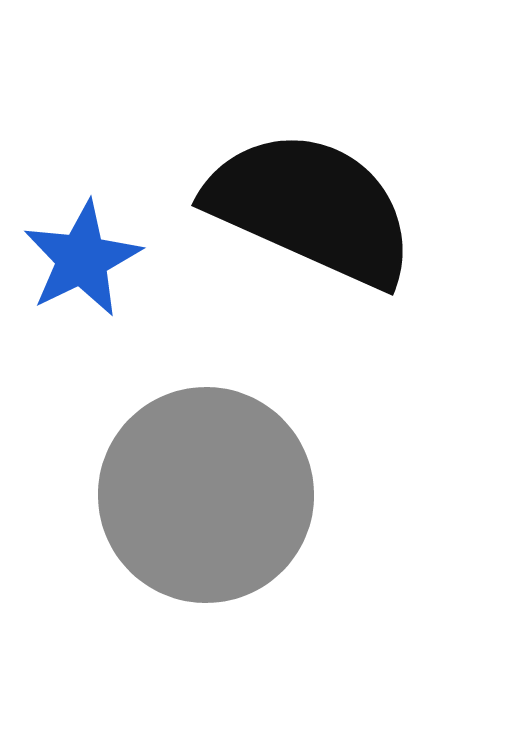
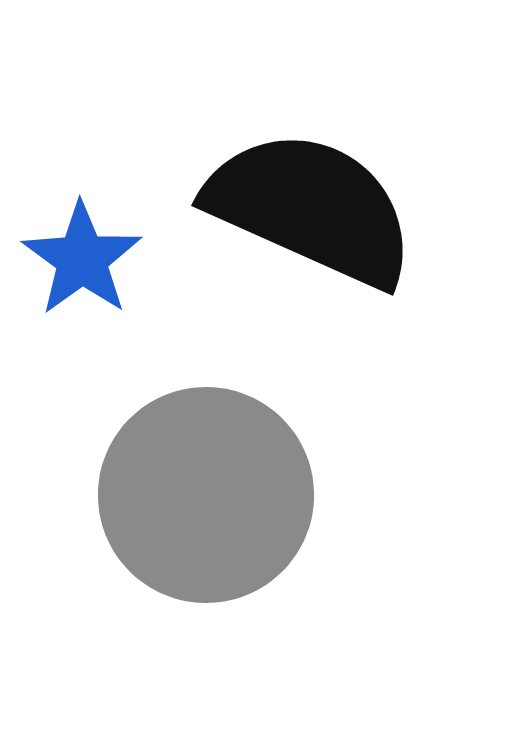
blue star: rotated 10 degrees counterclockwise
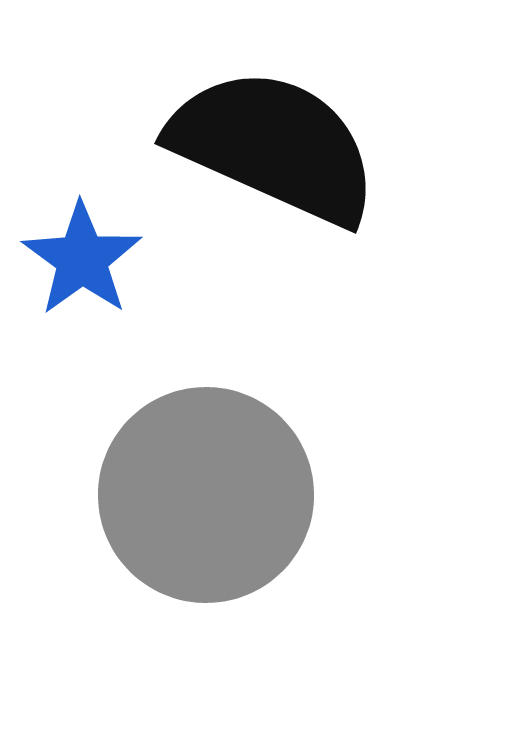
black semicircle: moved 37 px left, 62 px up
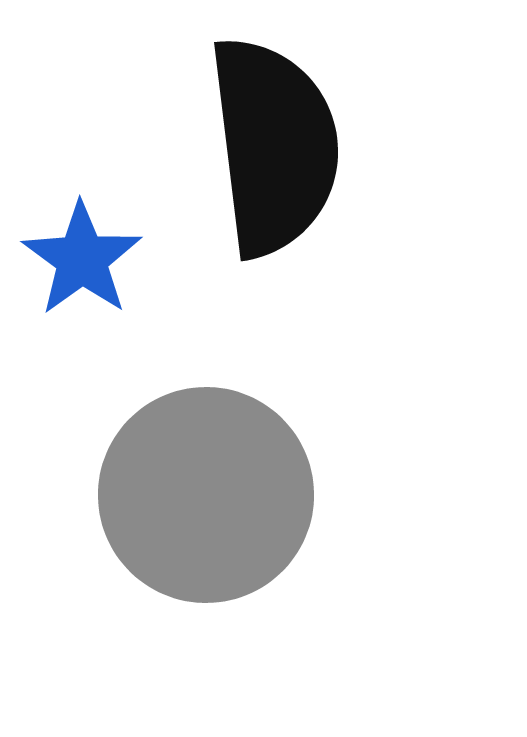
black semicircle: rotated 59 degrees clockwise
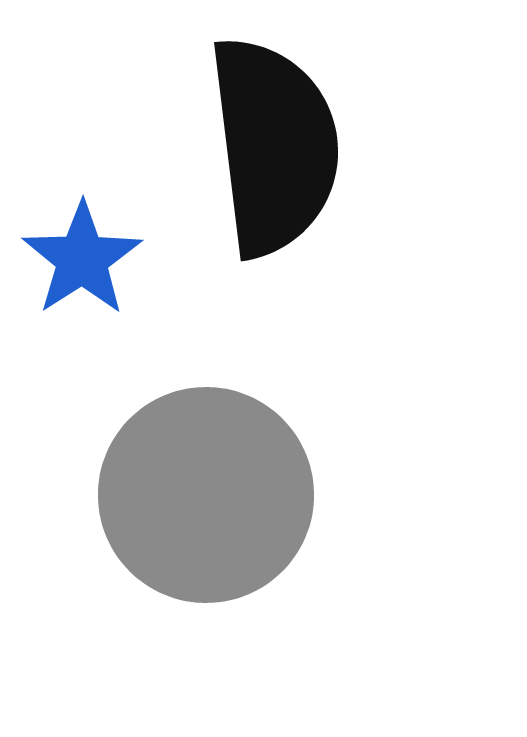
blue star: rotated 3 degrees clockwise
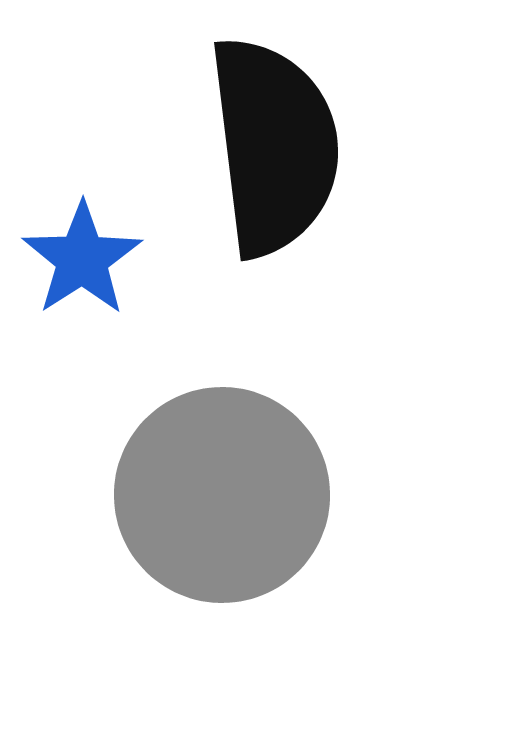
gray circle: moved 16 px right
